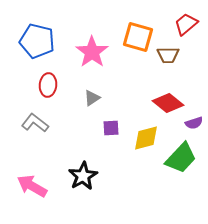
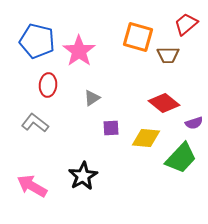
pink star: moved 13 px left, 1 px up
red diamond: moved 4 px left
yellow diamond: rotated 20 degrees clockwise
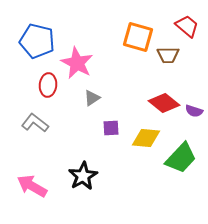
red trapezoid: moved 1 px right, 2 px down; rotated 80 degrees clockwise
pink star: moved 2 px left, 12 px down; rotated 8 degrees counterclockwise
purple semicircle: moved 12 px up; rotated 36 degrees clockwise
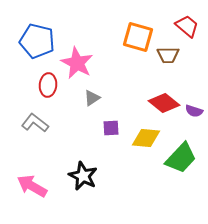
black star: rotated 16 degrees counterclockwise
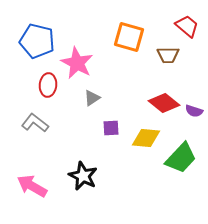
orange square: moved 9 px left
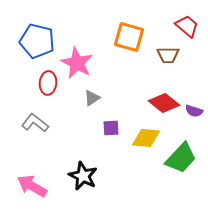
red ellipse: moved 2 px up
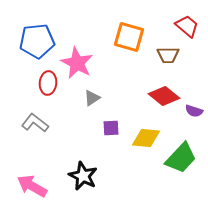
blue pentagon: rotated 20 degrees counterclockwise
red diamond: moved 7 px up
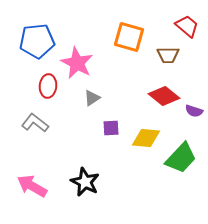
red ellipse: moved 3 px down
black star: moved 2 px right, 6 px down
